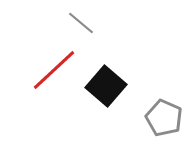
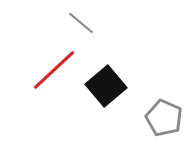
black square: rotated 9 degrees clockwise
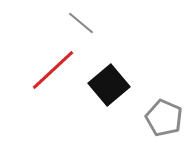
red line: moved 1 px left
black square: moved 3 px right, 1 px up
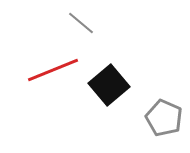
red line: rotated 21 degrees clockwise
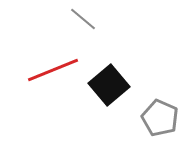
gray line: moved 2 px right, 4 px up
gray pentagon: moved 4 px left
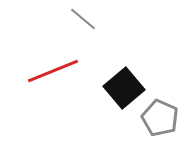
red line: moved 1 px down
black square: moved 15 px right, 3 px down
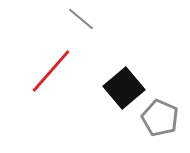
gray line: moved 2 px left
red line: moved 2 px left; rotated 27 degrees counterclockwise
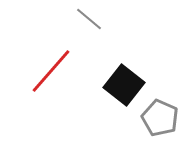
gray line: moved 8 px right
black square: moved 3 px up; rotated 12 degrees counterclockwise
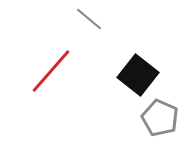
black square: moved 14 px right, 10 px up
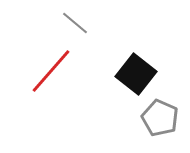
gray line: moved 14 px left, 4 px down
black square: moved 2 px left, 1 px up
